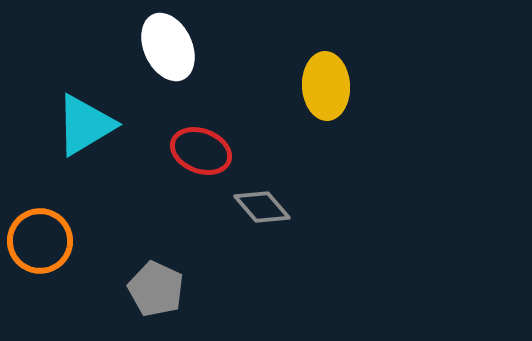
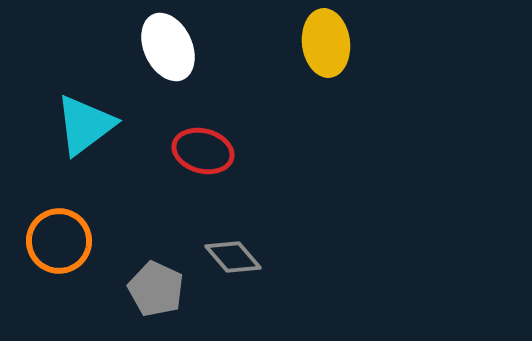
yellow ellipse: moved 43 px up; rotated 4 degrees counterclockwise
cyan triangle: rotated 6 degrees counterclockwise
red ellipse: moved 2 px right; rotated 6 degrees counterclockwise
gray diamond: moved 29 px left, 50 px down
orange circle: moved 19 px right
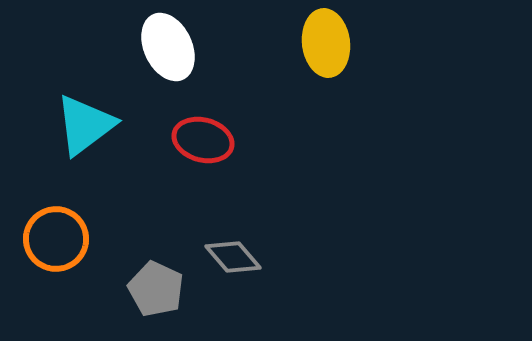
red ellipse: moved 11 px up
orange circle: moved 3 px left, 2 px up
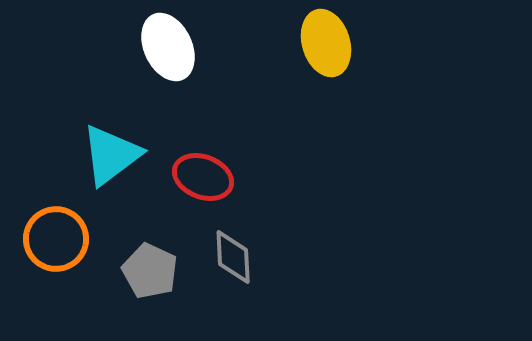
yellow ellipse: rotated 10 degrees counterclockwise
cyan triangle: moved 26 px right, 30 px down
red ellipse: moved 37 px down; rotated 6 degrees clockwise
gray diamond: rotated 38 degrees clockwise
gray pentagon: moved 6 px left, 18 px up
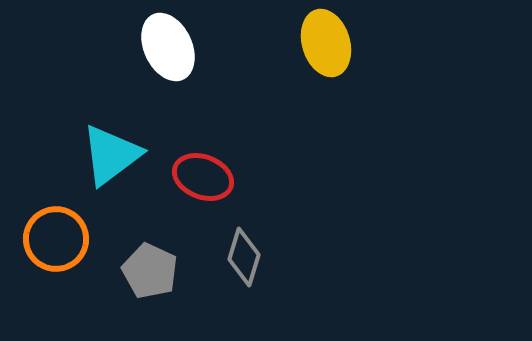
gray diamond: moved 11 px right; rotated 20 degrees clockwise
